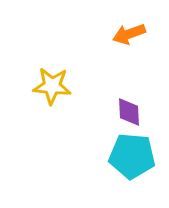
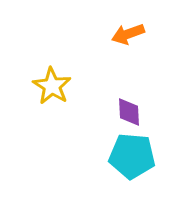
orange arrow: moved 1 px left
yellow star: rotated 27 degrees clockwise
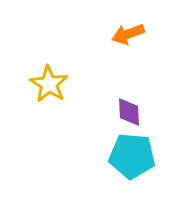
yellow star: moved 3 px left, 2 px up
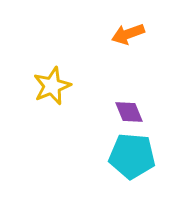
yellow star: moved 3 px right, 2 px down; rotated 18 degrees clockwise
purple diamond: rotated 20 degrees counterclockwise
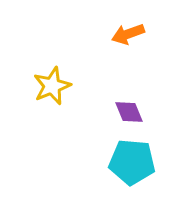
cyan pentagon: moved 6 px down
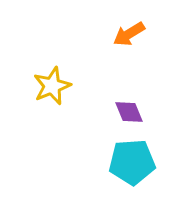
orange arrow: moved 1 px right; rotated 12 degrees counterclockwise
cyan pentagon: rotated 9 degrees counterclockwise
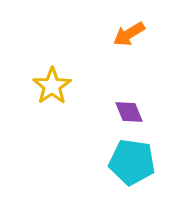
yellow star: rotated 12 degrees counterclockwise
cyan pentagon: rotated 12 degrees clockwise
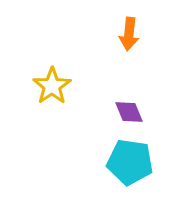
orange arrow: rotated 52 degrees counterclockwise
cyan pentagon: moved 2 px left
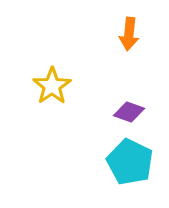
purple diamond: rotated 48 degrees counterclockwise
cyan pentagon: rotated 18 degrees clockwise
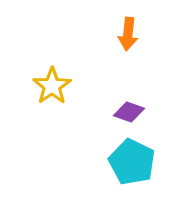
orange arrow: moved 1 px left
cyan pentagon: moved 2 px right
